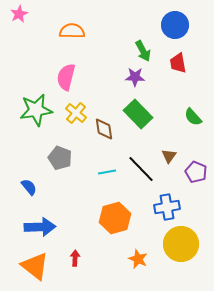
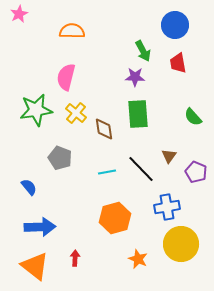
green rectangle: rotated 40 degrees clockwise
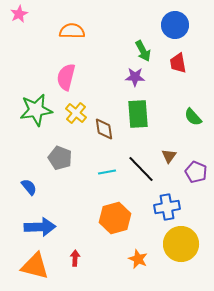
orange triangle: rotated 24 degrees counterclockwise
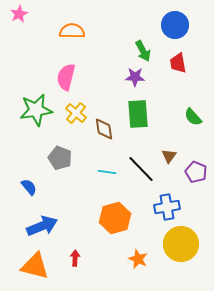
cyan line: rotated 18 degrees clockwise
blue arrow: moved 2 px right, 1 px up; rotated 20 degrees counterclockwise
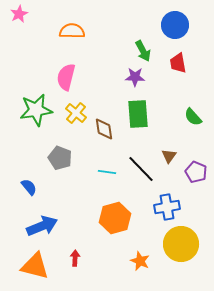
orange star: moved 2 px right, 2 px down
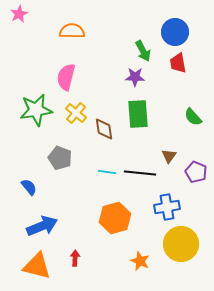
blue circle: moved 7 px down
black line: moved 1 px left, 4 px down; rotated 40 degrees counterclockwise
orange triangle: moved 2 px right
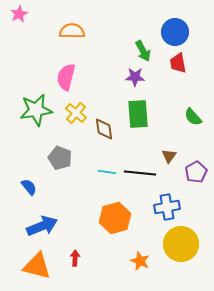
purple pentagon: rotated 20 degrees clockwise
